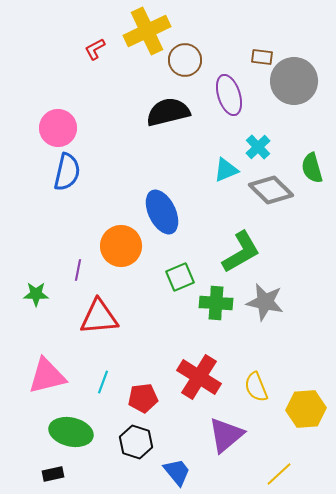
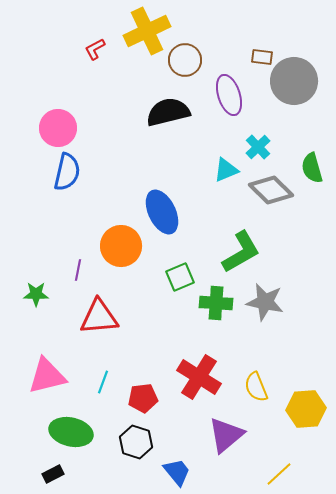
black rectangle: rotated 15 degrees counterclockwise
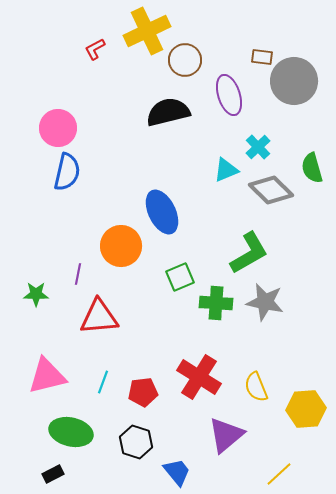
green L-shape: moved 8 px right, 1 px down
purple line: moved 4 px down
red pentagon: moved 6 px up
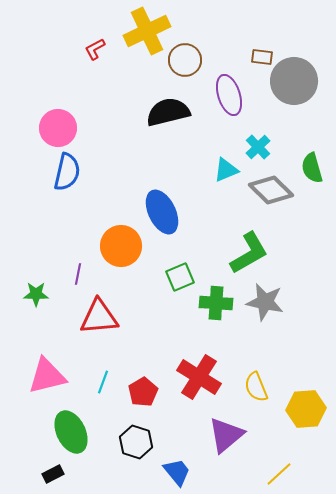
red pentagon: rotated 24 degrees counterclockwise
green ellipse: rotated 51 degrees clockwise
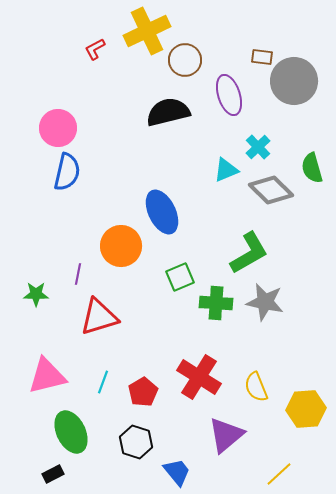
red triangle: rotated 12 degrees counterclockwise
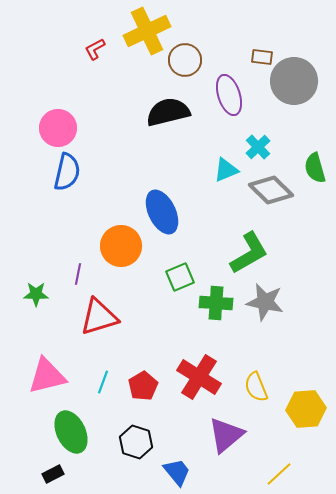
green semicircle: moved 3 px right
red pentagon: moved 6 px up
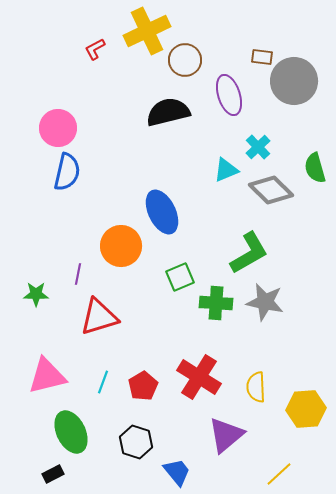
yellow semicircle: rotated 20 degrees clockwise
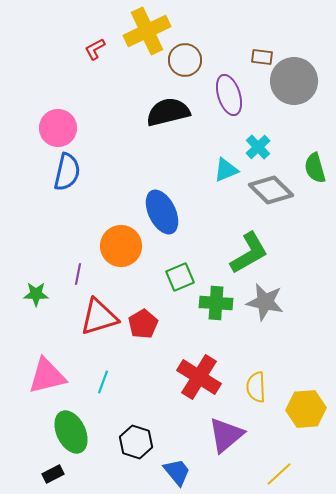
red pentagon: moved 62 px up
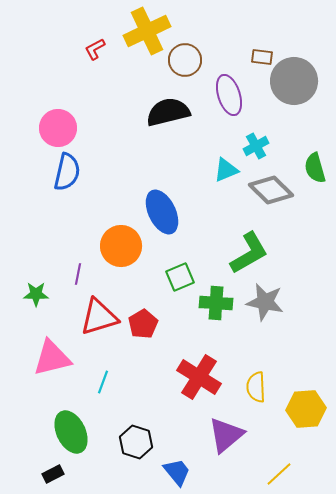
cyan cross: moved 2 px left, 1 px up; rotated 15 degrees clockwise
pink triangle: moved 5 px right, 18 px up
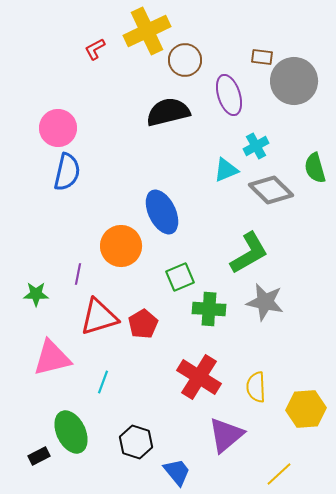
green cross: moved 7 px left, 6 px down
black rectangle: moved 14 px left, 18 px up
